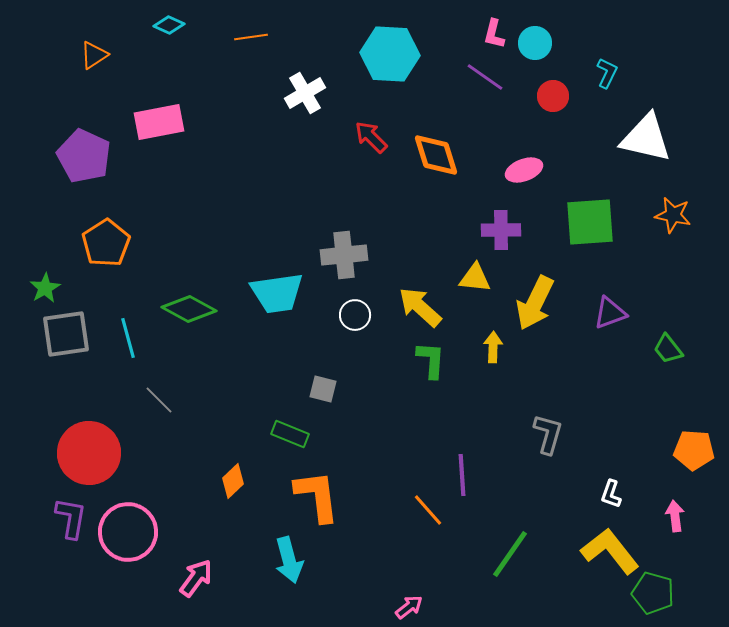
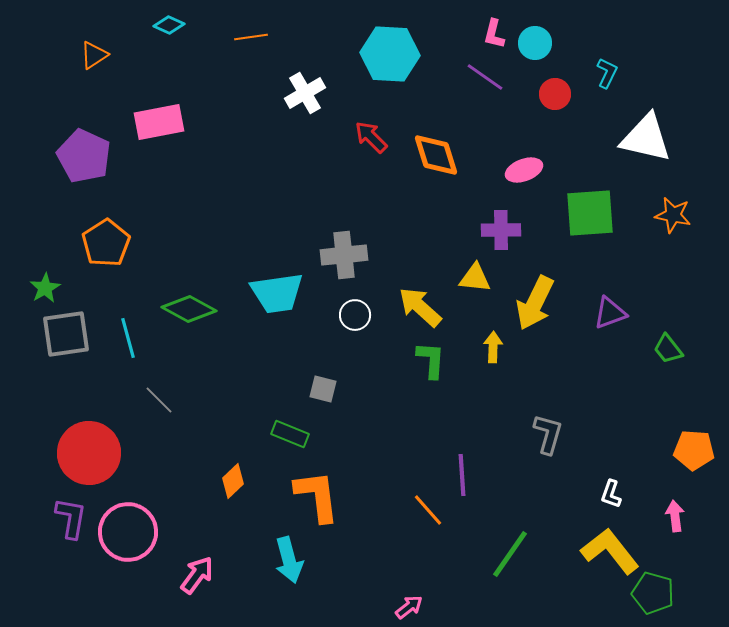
red circle at (553, 96): moved 2 px right, 2 px up
green square at (590, 222): moved 9 px up
pink arrow at (196, 578): moved 1 px right, 3 px up
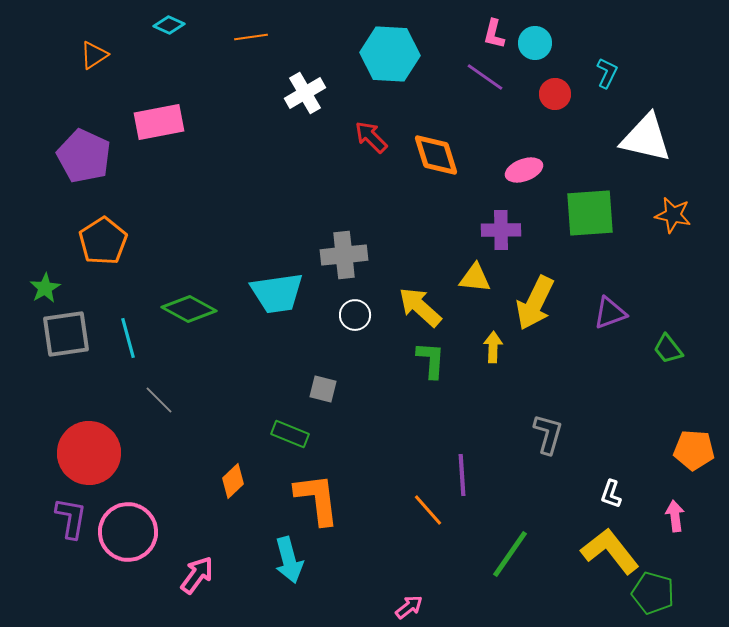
orange pentagon at (106, 243): moved 3 px left, 2 px up
orange L-shape at (317, 496): moved 3 px down
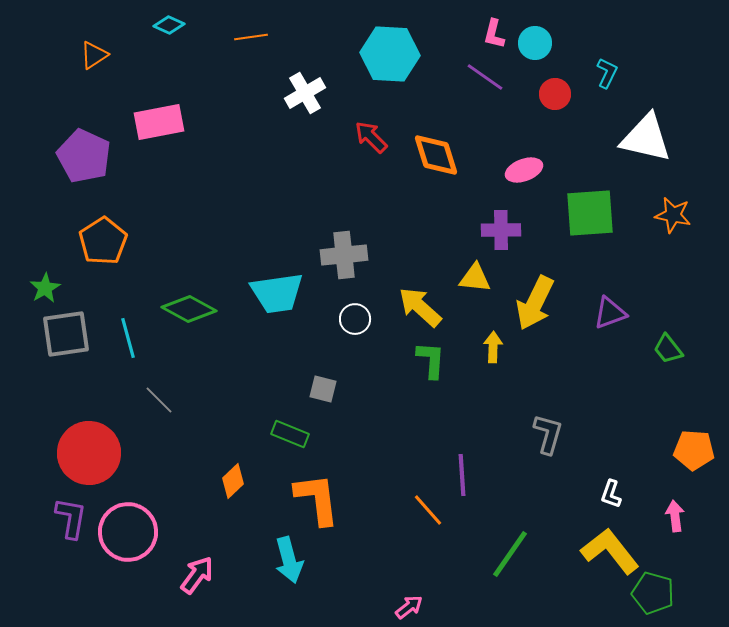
white circle at (355, 315): moved 4 px down
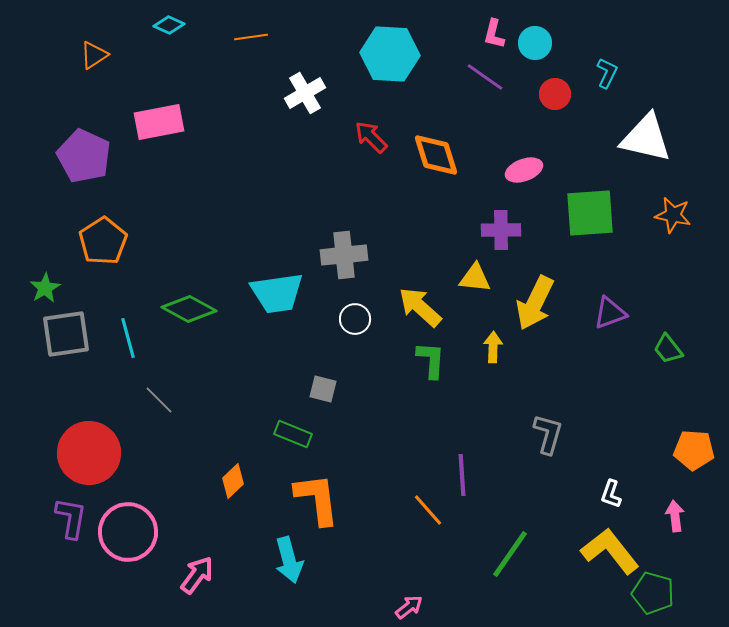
green rectangle at (290, 434): moved 3 px right
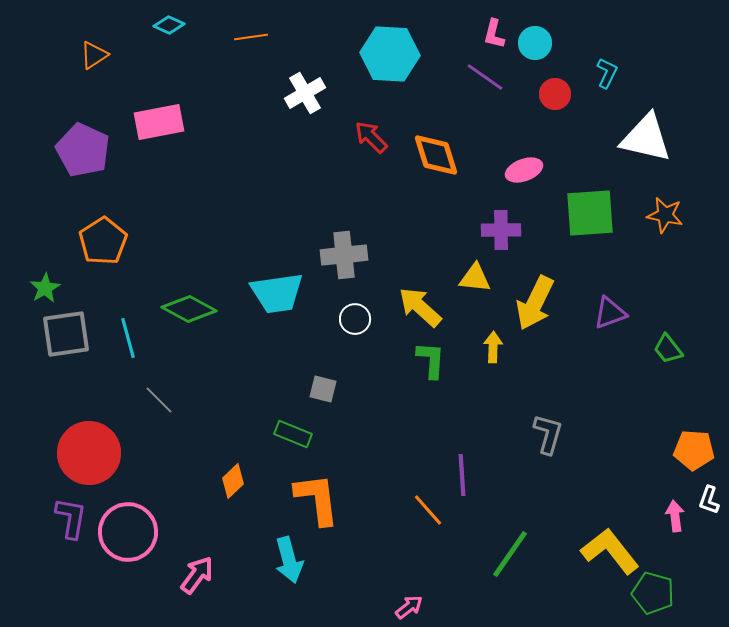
purple pentagon at (84, 156): moved 1 px left, 6 px up
orange star at (673, 215): moved 8 px left
white L-shape at (611, 494): moved 98 px right, 6 px down
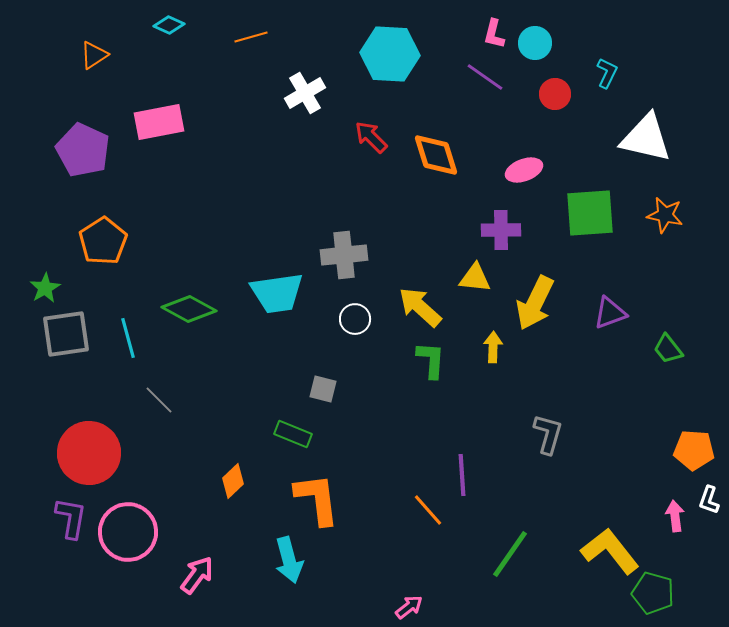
orange line at (251, 37): rotated 8 degrees counterclockwise
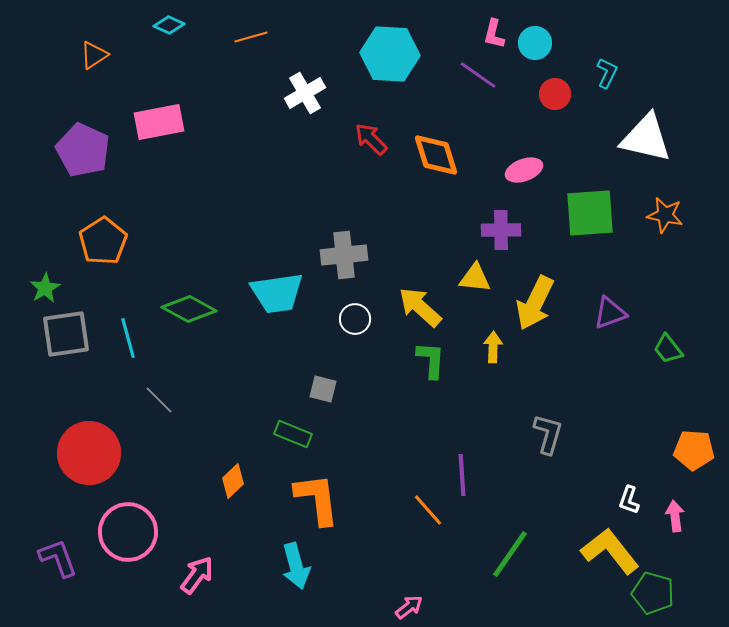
purple line at (485, 77): moved 7 px left, 2 px up
red arrow at (371, 137): moved 2 px down
white L-shape at (709, 500): moved 80 px left
purple L-shape at (71, 518): moved 13 px left, 40 px down; rotated 30 degrees counterclockwise
cyan arrow at (289, 560): moved 7 px right, 6 px down
